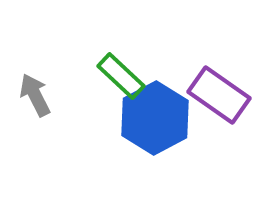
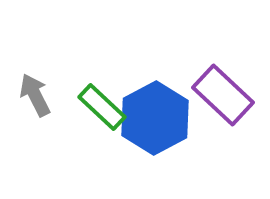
green rectangle: moved 19 px left, 31 px down
purple rectangle: moved 4 px right; rotated 8 degrees clockwise
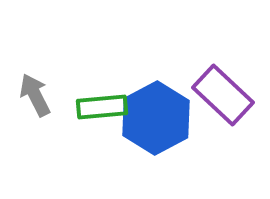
green rectangle: rotated 48 degrees counterclockwise
blue hexagon: moved 1 px right
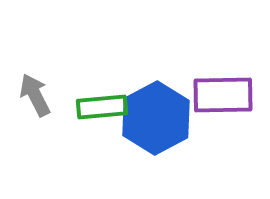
purple rectangle: rotated 44 degrees counterclockwise
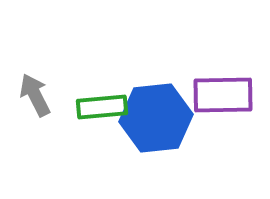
blue hexagon: rotated 22 degrees clockwise
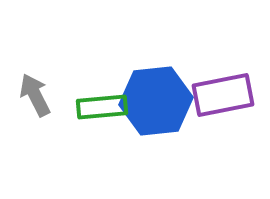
purple rectangle: rotated 10 degrees counterclockwise
blue hexagon: moved 17 px up
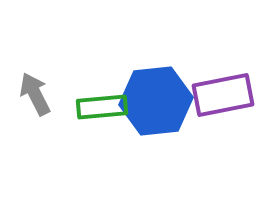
gray arrow: moved 1 px up
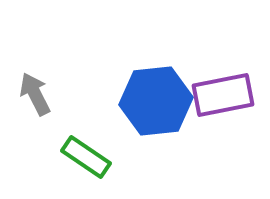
green rectangle: moved 16 px left, 50 px down; rotated 39 degrees clockwise
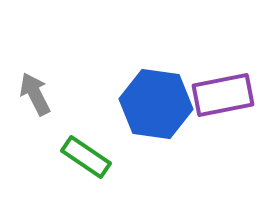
blue hexagon: moved 3 px down; rotated 14 degrees clockwise
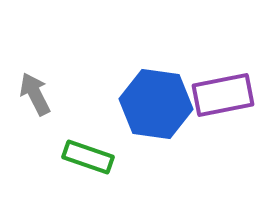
green rectangle: moved 2 px right; rotated 15 degrees counterclockwise
